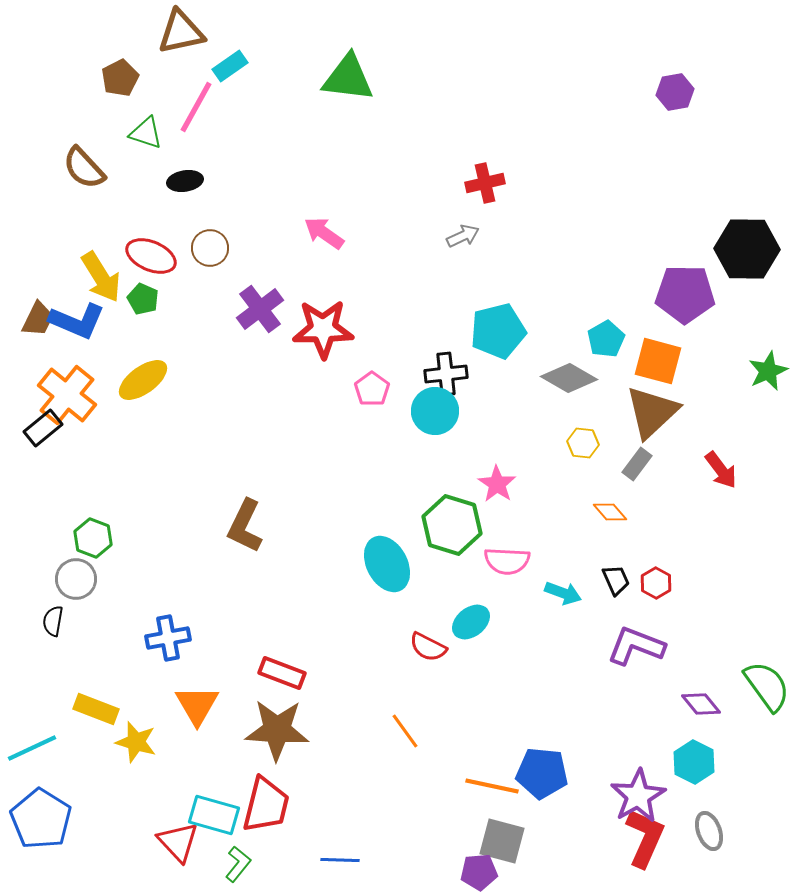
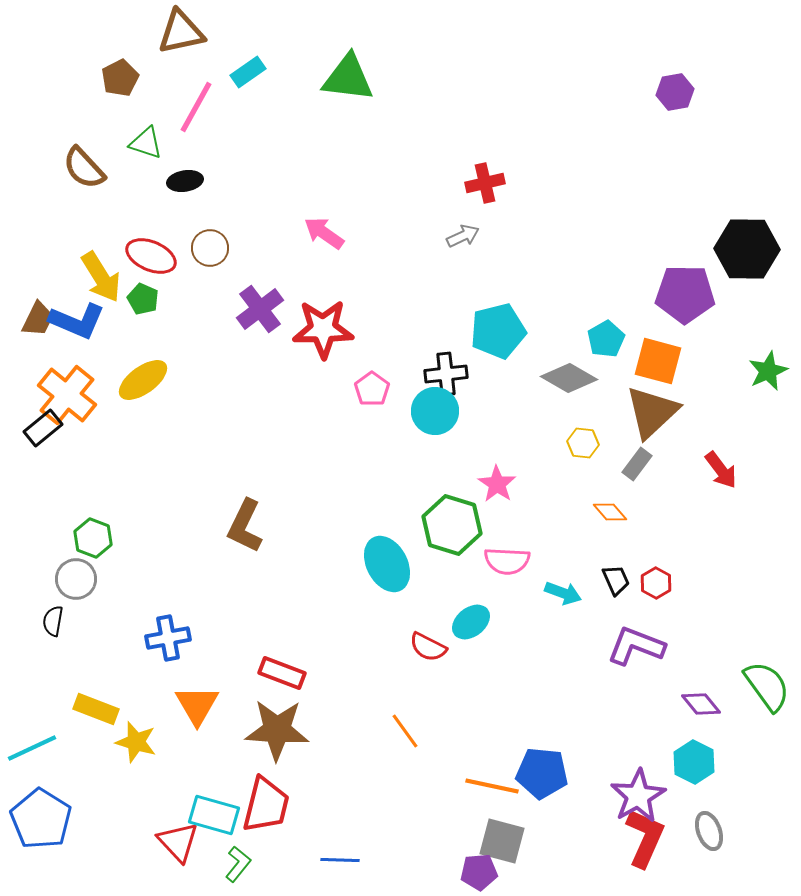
cyan rectangle at (230, 66): moved 18 px right, 6 px down
green triangle at (146, 133): moved 10 px down
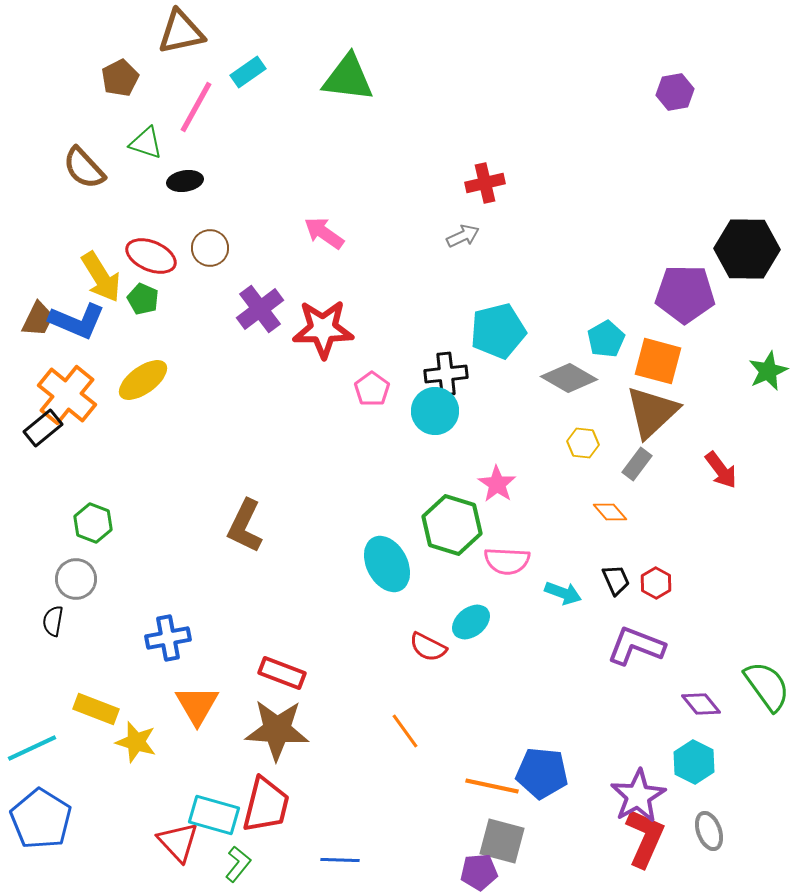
green hexagon at (93, 538): moved 15 px up
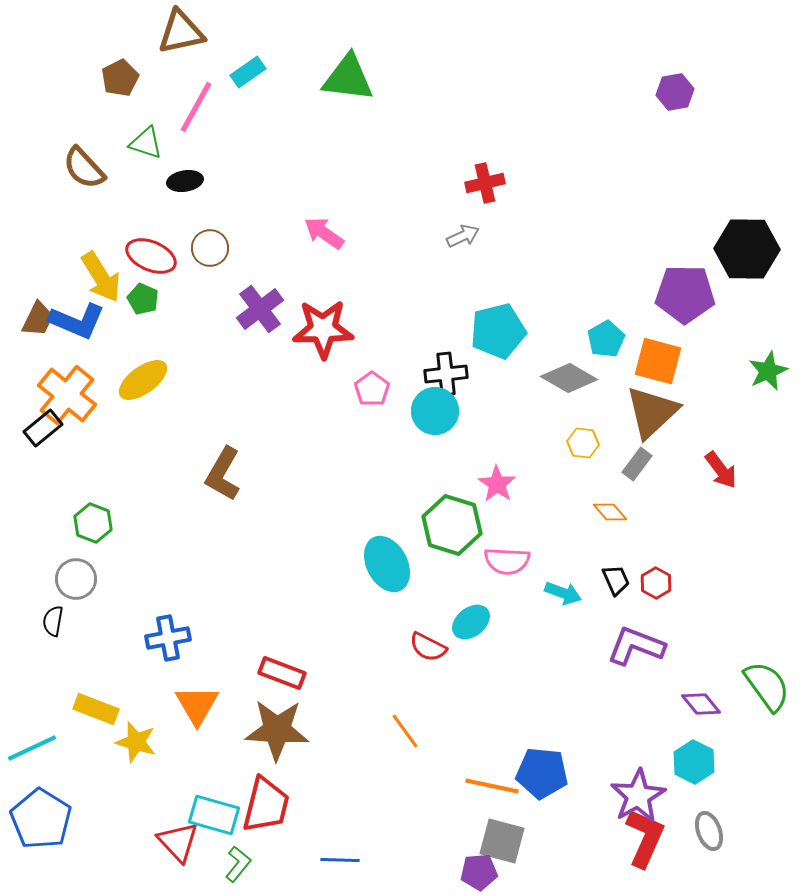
brown L-shape at (245, 526): moved 22 px left, 52 px up; rotated 4 degrees clockwise
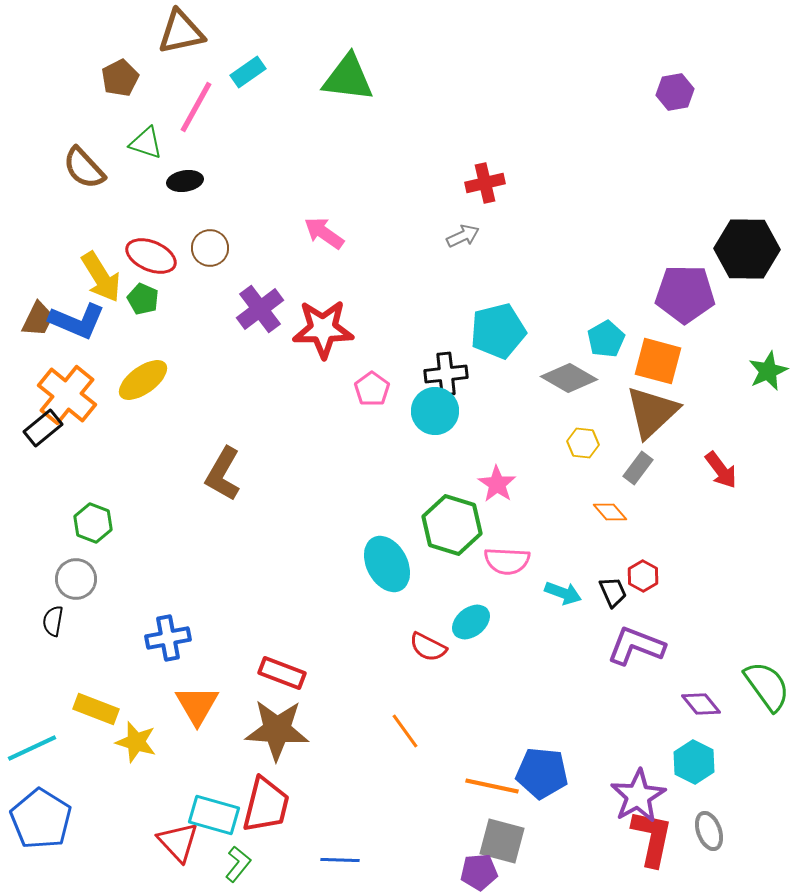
gray rectangle at (637, 464): moved 1 px right, 4 px down
black trapezoid at (616, 580): moved 3 px left, 12 px down
red hexagon at (656, 583): moved 13 px left, 7 px up
red L-shape at (645, 838): moved 7 px right; rotated 12 degrees counterclockwise
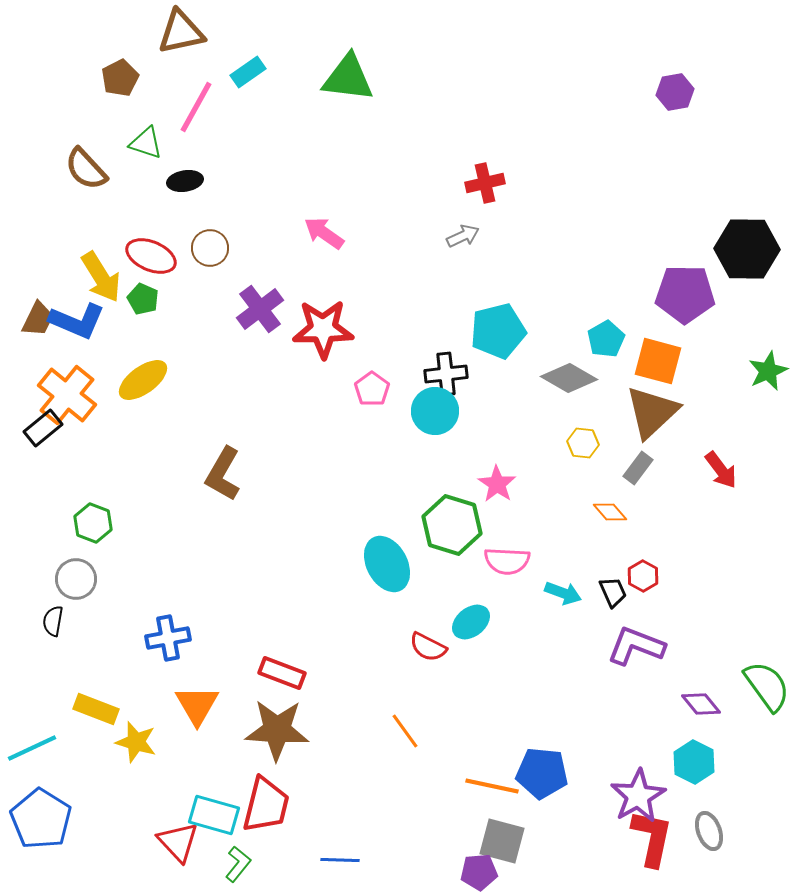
brown semicircle at (84, 168): moved 2 px right, 1 px down
